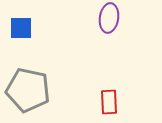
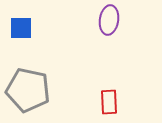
purple ellipse: moved 2 px down
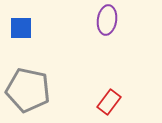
purple ellipse: moved 2 px left
red rectangle: rotated 40 degrees clockwise
